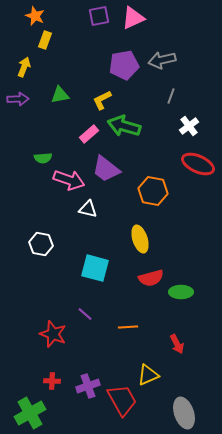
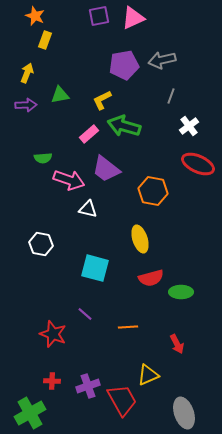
yellow arrow: moved 3 px right, 6 px down
purple arrow: moved 8 px right, 6 px down
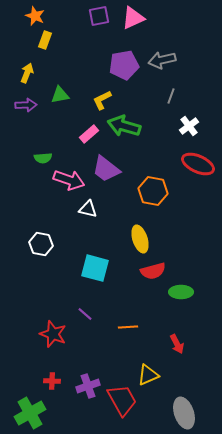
red semicircle: moved 2 px right, 7 px up
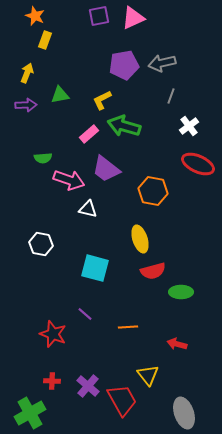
gray arrow: moved 3 px down
red arrow: rotated 132 degrees clockwise
yellow triangle: rotated 45 degrees counterclockwise
purple cross: rotated 30 degrees counterclockwise
